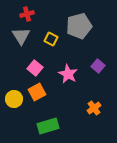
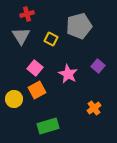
orange square: moved 2 px up
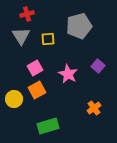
yellow square: moved 3 px left; rotated 32 degrees counterclockwise
pink square: rotated 21 degrees clockwise
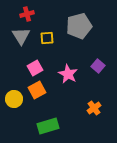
yellow square: moved 1 px left, 1 px up
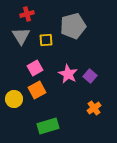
gray pentagon: moved 6 px left
yellow square: moved 1 px left, 2 px down
purple square: moved 8 px left, 10 px down
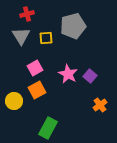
yellow square: moved 2 px up
yellow circle: moved 2 px down
orange cross: moved 6 px right, 3 px up
green rectangle: moved 2 px down; rotated 45 degrees counterclockwise
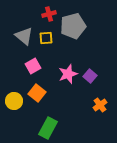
red cross: moved 22 px right
gray triangle: moved 3 px right; rotated 18 degrees counterclockwise
pink square: moved 2 px left, 2 px up
pink star: rotated 24 degrees clockwise
orange square: moved 3 px down; rotated 24 degrees counterclockwise
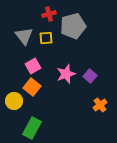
gray triangle: rotated 12 degrees clockwise
pink star: moved 2 px left
orange square: moved 5 px left, 6 px up
green rectangle: moved 16 px left
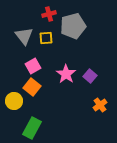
pink star: rotated 18 degrees counterclockwise
